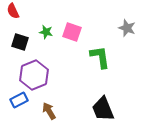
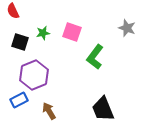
green star: moved 3 px left, 1 px down; rotated 24 degrees counterclockwise
green L-shape: moved 5 px left; rotated 135 degrees counterclockwise
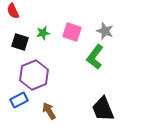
gray star: moved 22 px left, 3 px down
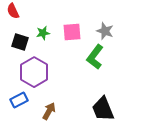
pink square: rotated 24 degrees counterclockwise
purple hexagon: moved 3 px up; rotated 8 degrees counterclockwise
brown arrow: rotated 60 degrees clockwise
